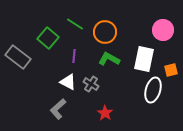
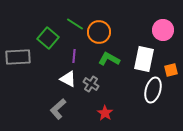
orange circle: moved 6 px left
gray rectangle: rotated 40 degrees counterclockwise
white triangle: moved 3 px up
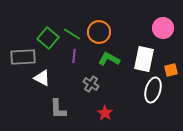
green line: moved 3 px left, 10 px down
pink circle: moved 2 px up
gray rectangle: moved 5 px right
white triangle: moved 26 px left, 1 px up
gray L-shape: rotated 50 degrees counterclockwise
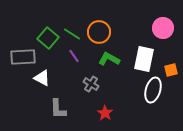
purple line: rotated 40 degrees counterclockwise
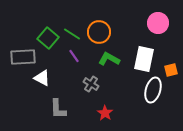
pink circle: moved 5 px left, 5 px up
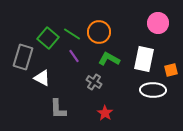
gray rectangle: rotated 70 degrees counterclockwise
gray cross: moved 3 px right, 2 px up
white ellipse: rotated 75 degrees clockwise
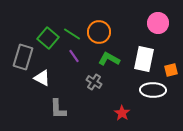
red star: moved 17 px right
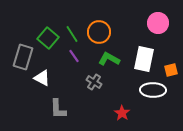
green line: rotated 24 degrees clockwise
